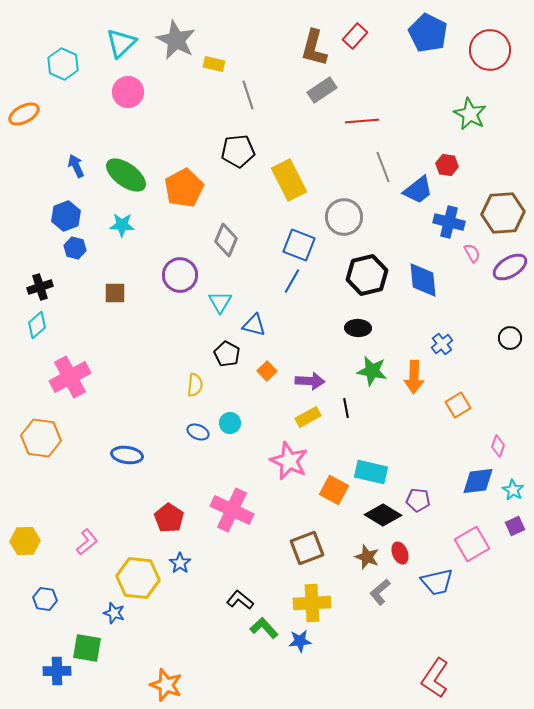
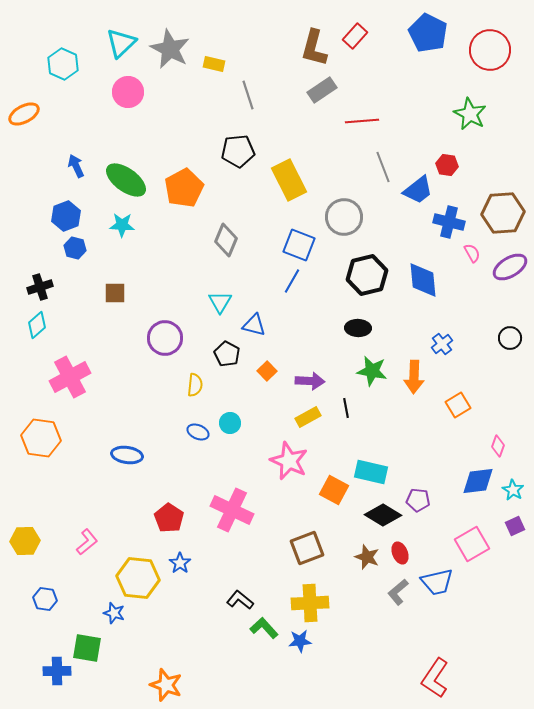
gray star at (176, 40): moved 6 px left, 9 px down
green ellipse at (126, 175): moved 5 px down
purple circle at (180, 275): moved 15 px left, 63 px down
gray L-shape at (380, 592): moved 18 px right
yellow cross at (312, 603): moved 2 px left
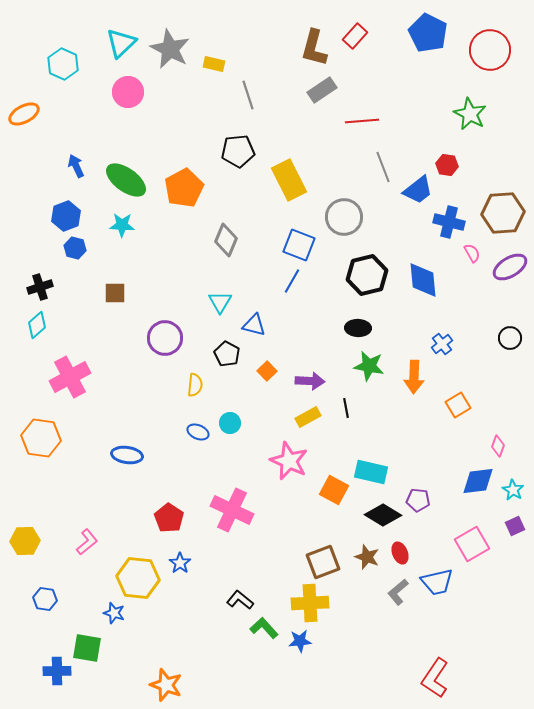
green star at (372, 371): moved 3 px left, 5 px up
brown square at (307, 548): moved 16 px right, 14 px down
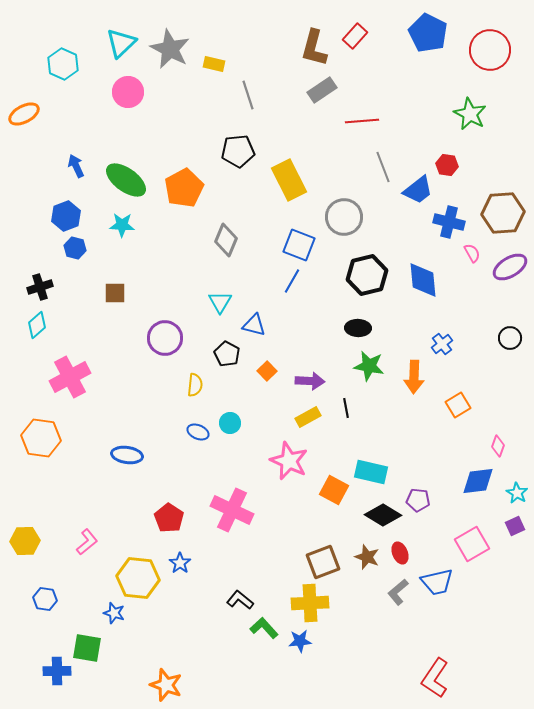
cyan star at (513, 490): moved 4 px right, 3 px down
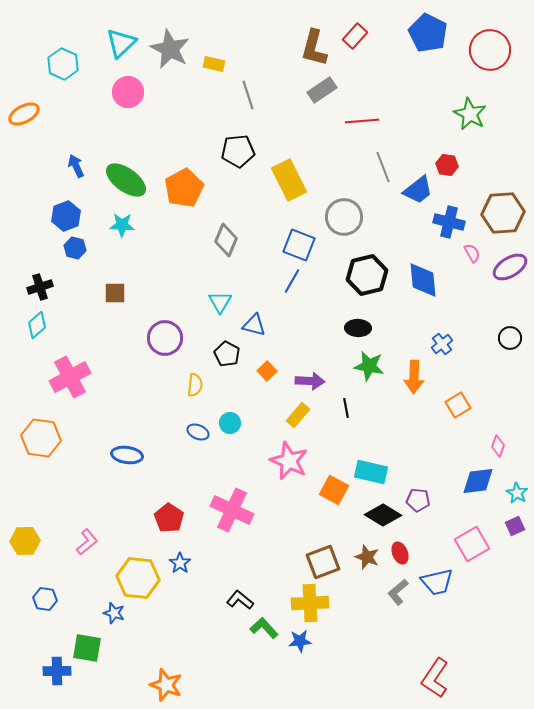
yellow rectangle at (308, 417): moved 10 px left, 2 px up; rotated 20 degrees counterclockwise
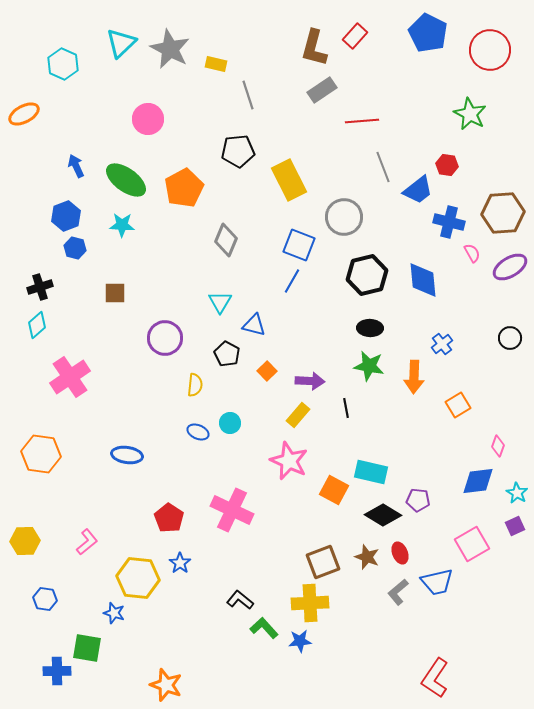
yellow rectangle at (214, 64): moved 2 px right
pink circle at (128, 92): moved 20 px right, 27 px down
black ellipse at (358, 328): moved 12 px right
pink cross at (70, 377): rotated 6 degrees counterclockwise
orange hexagon at (41, 438): moved 16 px down
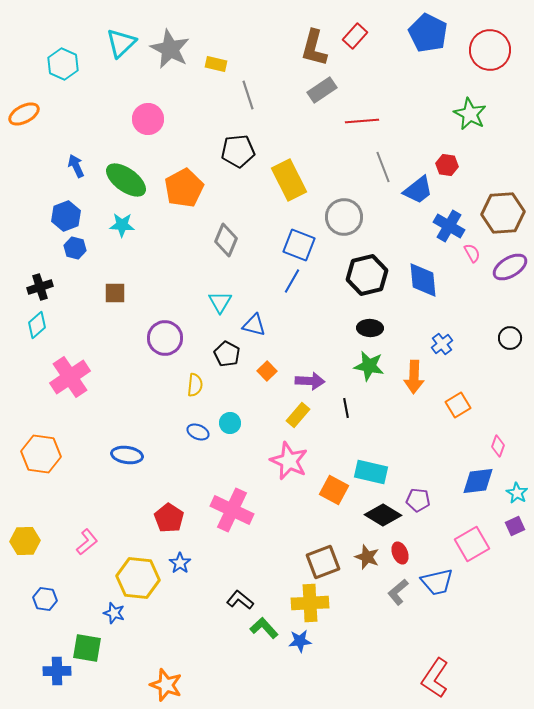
blue cross at (449, 222): moved 4 px down; rotated 16 degrees clockwise
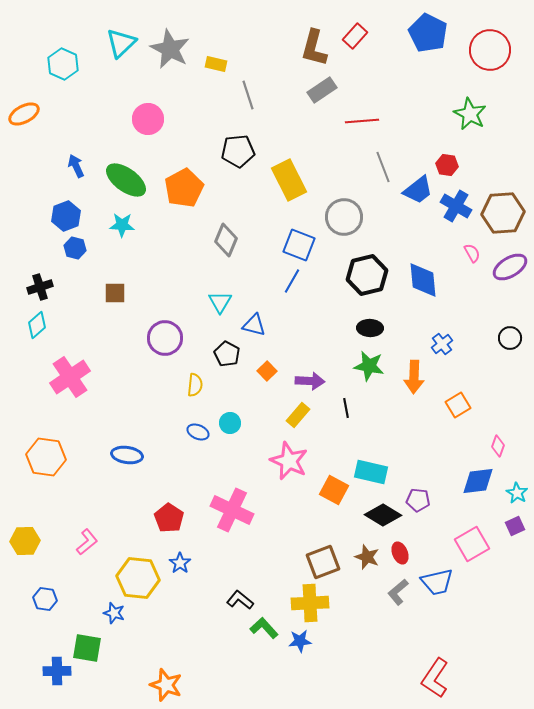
blue cross at (449, 226): moved 7 px right, 20 px up
orange hexagon at (41, 454): moved 5 px right, 3 px down
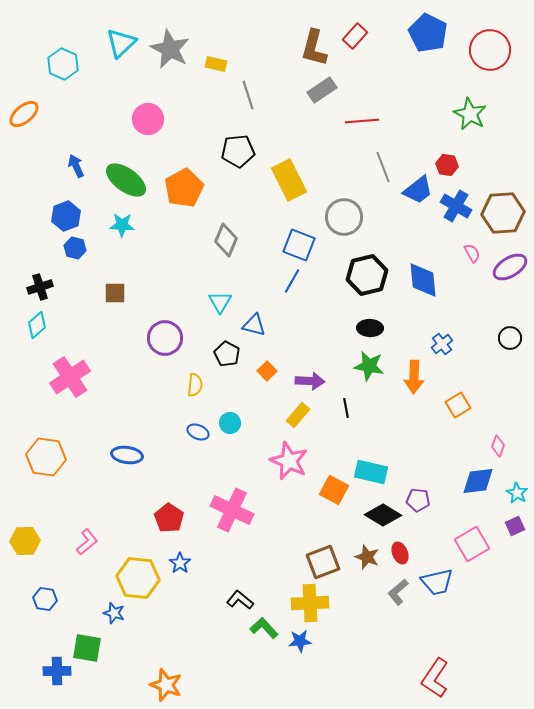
orange ellipse at (24, 114): rotated 12 degrees counterclockwise
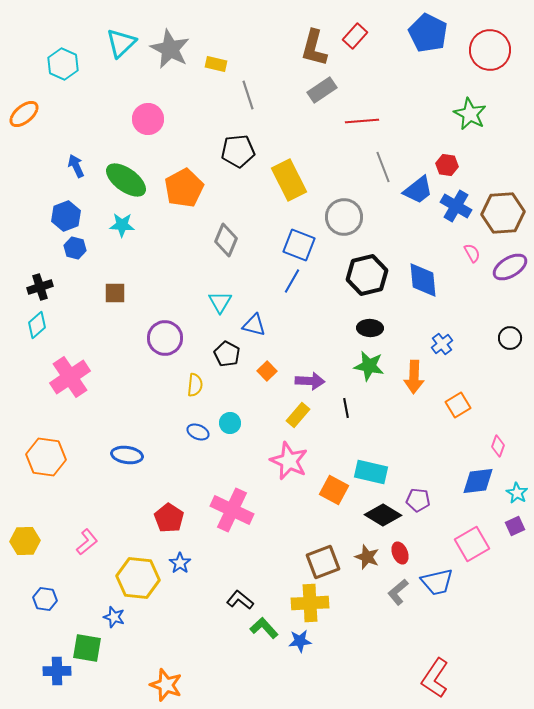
blue star at (114, 613): moved 4 px down
